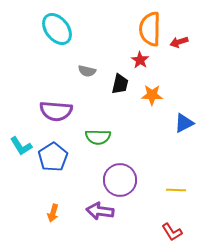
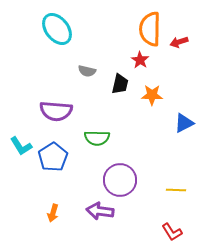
green semicircle: moved 1 px left, 1 px down
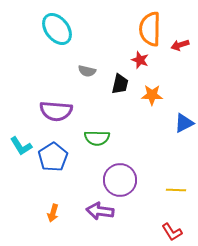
red arrow: moved 1 px right, 3 px down
red star: rotated 12 degrees counterclockwise
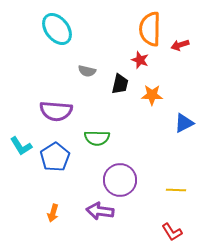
blue pentagon: moved 2 px right
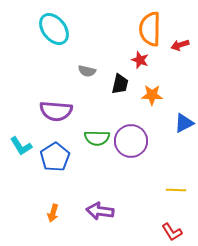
cyan ellipse: moved 3 px left
purple circle: moved 11 px right, 39 px up
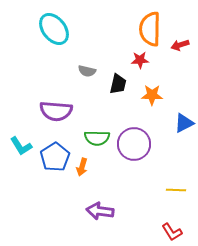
red star: rotated 24 degrees counterclockwise
black trapezoid: moved 2 px left
purple circle: moved 3 px right, 3 px down
orange arrow: moved 29 px right, 46 px up
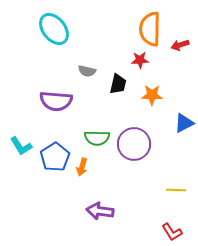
purple semicircle: moved 10 px up
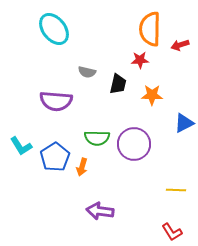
gray semicircle: moved 1 px down
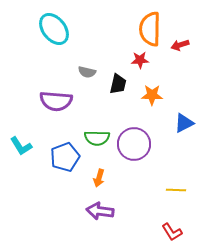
blue pentagon: moved 10 px right; rotated 12 degrees clockwise
orange arrow: moved 17 px right, 11 px down
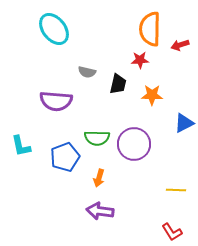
cyan L-shape: rotated 20 degrees clockwise
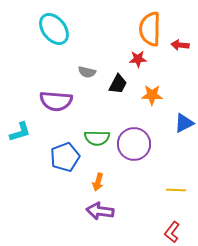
red arrow: rotated 24 degrees clockwise
red star: moved 2 px left, 1 px up
black trapezoid: rotated 15 degrees clockwise
cyan L-shape: moved 1 px left, 14 px up; rotated 95 degrees counterclockwise
orange arrow: moved 1 px left, 4 px down
red L-shape: rotated 70 degrees clockwise
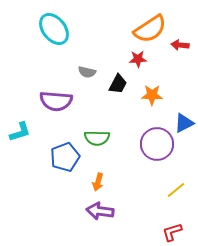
orange semicircle: rotated 124 degrees counterclockwise
purple circle: moved 23 px right
yellow line: rotated 42 degrees counterclockwise
red L-shape: rotated 35 degrees clockwise
